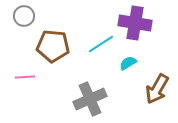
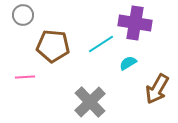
gray circle: moved 1 px left, 1 px up
gray cross: moved 3 px down; rotated 20 degrees counterclockwise
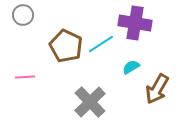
brown pentagon: moved 13 px right; rotated 20 degrees clockwise
cyan semicircle: moved 3 px right, 4 px down
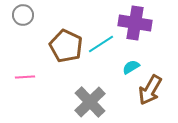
brown arrow: moved 7 px left, 1 px down
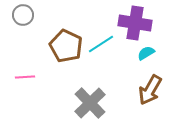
cyan semicircle: moved 15 px right, 14 px up
gray cross: moved 1 px down
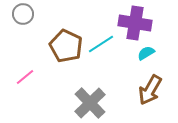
gray circle: moved 1 px up
pink line: rotated 36 degrees counterclockwise
